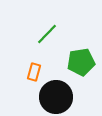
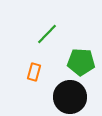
green pentagon: rotated 12 degrees clockwise
black circle: moved 14 px right
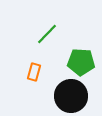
black circle: moved 1 px right, 1 px up
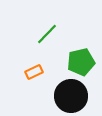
green pentagon: rotated 16 degrees counterclockwise
orange rectangle: rotated 48 degrees clockwise
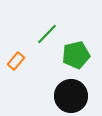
green pentagon: moved 5 px left, 7 px up
orange rectangle: moved 18 px left, 11 px up; rotated 24 degrees counterclockwise
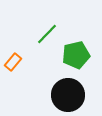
orange rectangle: moved 3 px left, 1 px down
black circle: moved 3 px left, 1 px up
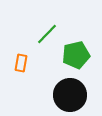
orange rectangle: moved 8 px right, 1 px down; rotated 30 degrees counterclockwise
black circle: moved 2 px right
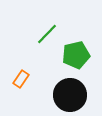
orange rectangle: moved 16 px down; rotated 24 degrees clockwise
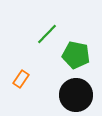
green pentagon: rotated 24 degrees clockwise
black circle: moved 6 px right
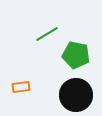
green line: rotated 15 degrees clockwise
orange rectangle: moved 8 px down; rotated 48 degrees clockwise
